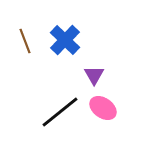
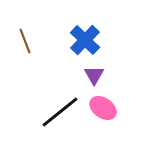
blue cross: moved 20 px right
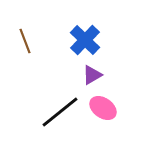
purple triangle: moved 2 px left; rotated 30 degrees clockwise
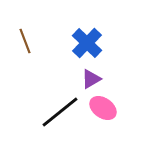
blue cross: moved 2 px right, 3 px down
purple triangle: moved 1 px left, 4 px down
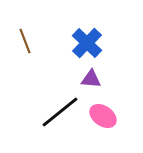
purple triangle: rotated 35 degrees clockwise
pink ellipse: moved 8 px down
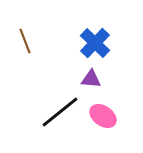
blue cross: moved 8 px right
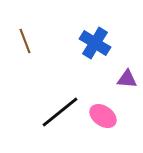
blue cross: rotated 12 degrees counterclockwise
purple triangle: moved 36 px right
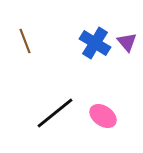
purple triangle: moved 37 px up; rotated 45 degrees clockwise
black line: moved 5 px left, 1 px down
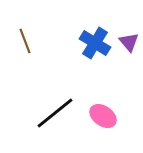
purple triangle: moved 2 px right
